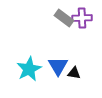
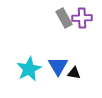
gray rectangle: rotated 24 degrees clockwise
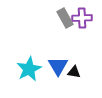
gray rectangle: moved 1 px right
black triangle: moved 1 px up
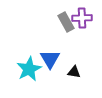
gray rectangle: moved 1 px right, 4 px down
blue triangle: moved 8 px left, 7 px up
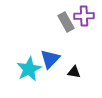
purple cross: moved 2 px right, 2 px up
blue triangle: rotated 15 degrees clockwise
